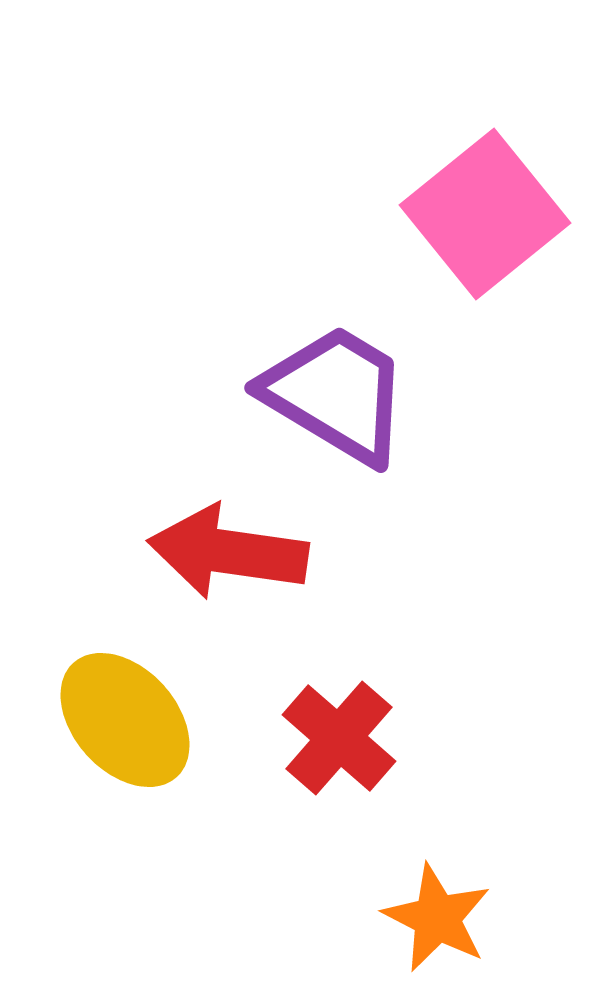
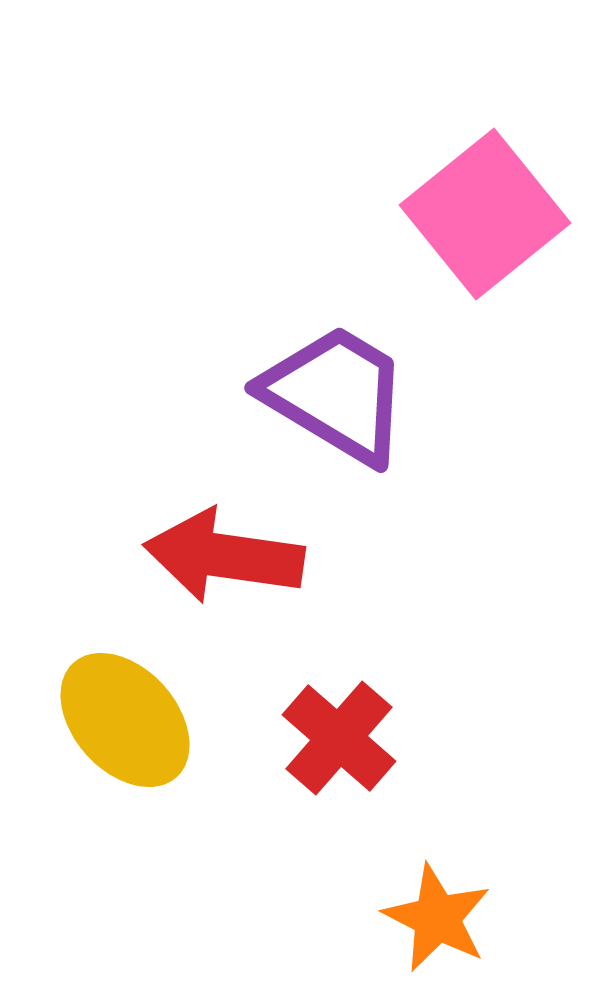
red arrow: moved 4 px left, 4 px down
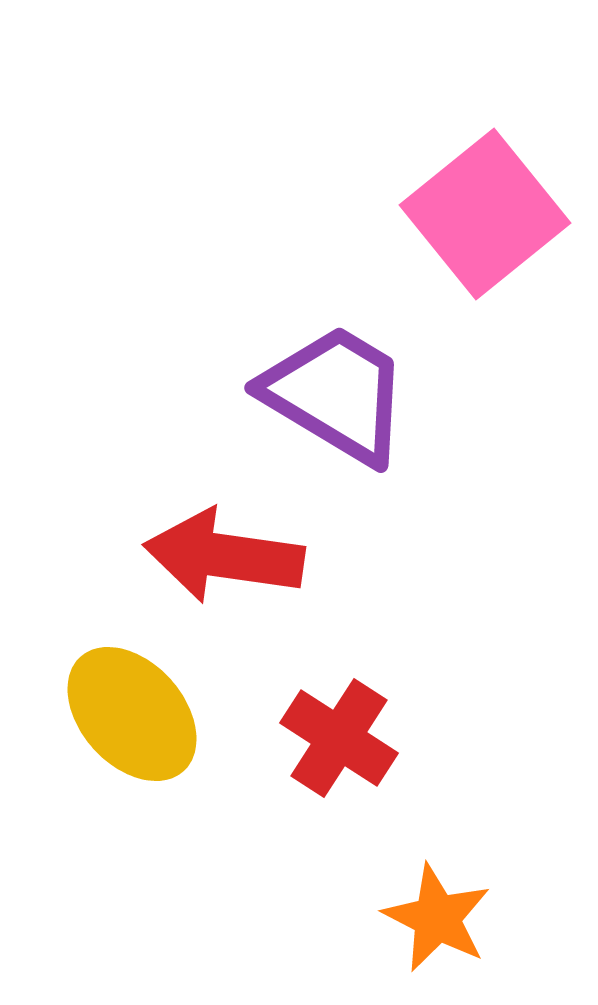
yellow ellipse: moved 7 px right, 6 px up
red cross: rotated 8 degrees counterclockwise
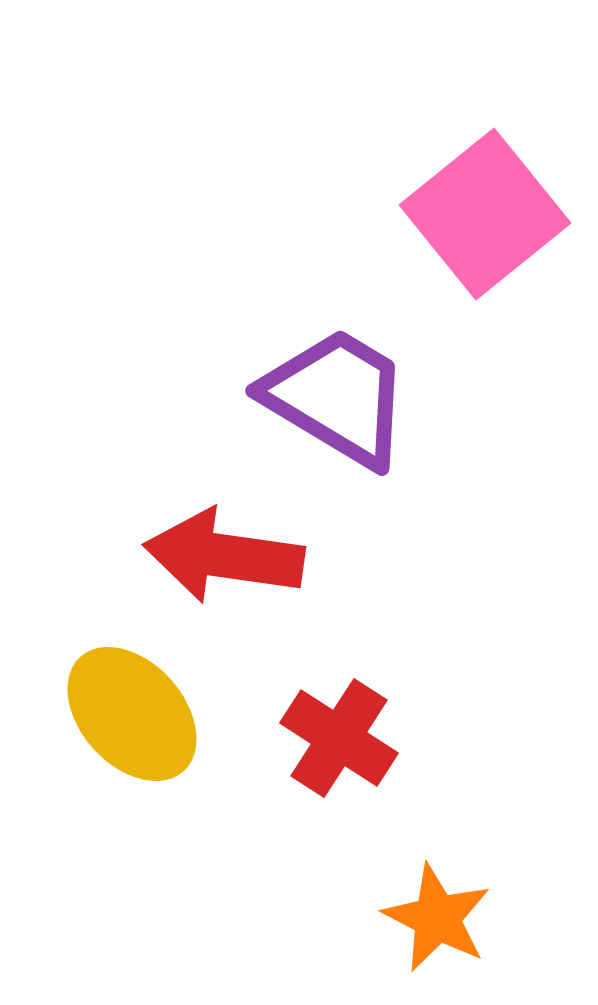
purple trapezoid: moved 1 px right, 3 px down
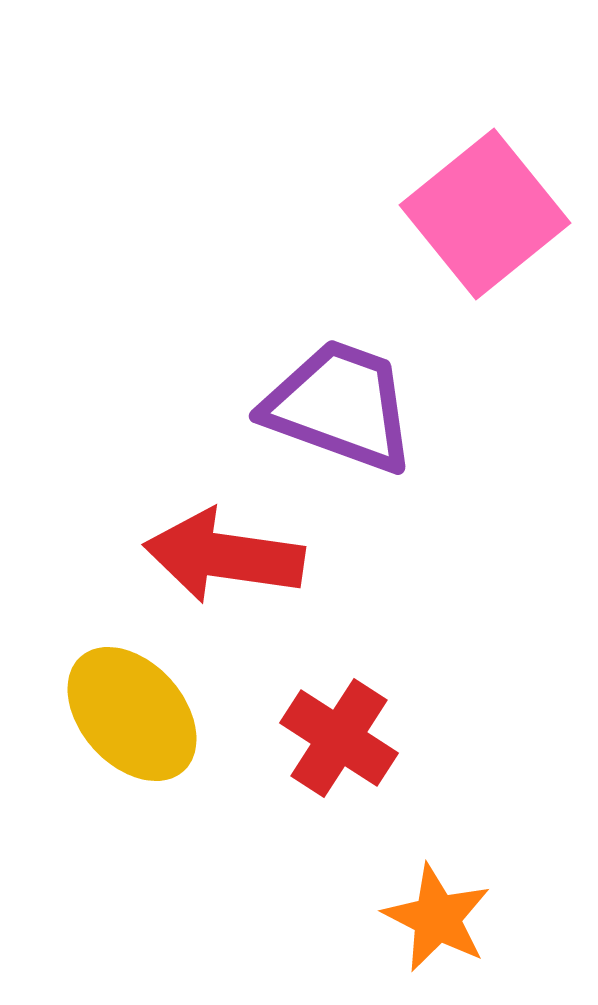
purple trapezoid: moved 3 px right, 9 px down; rotated 11 degrees counterclockwise
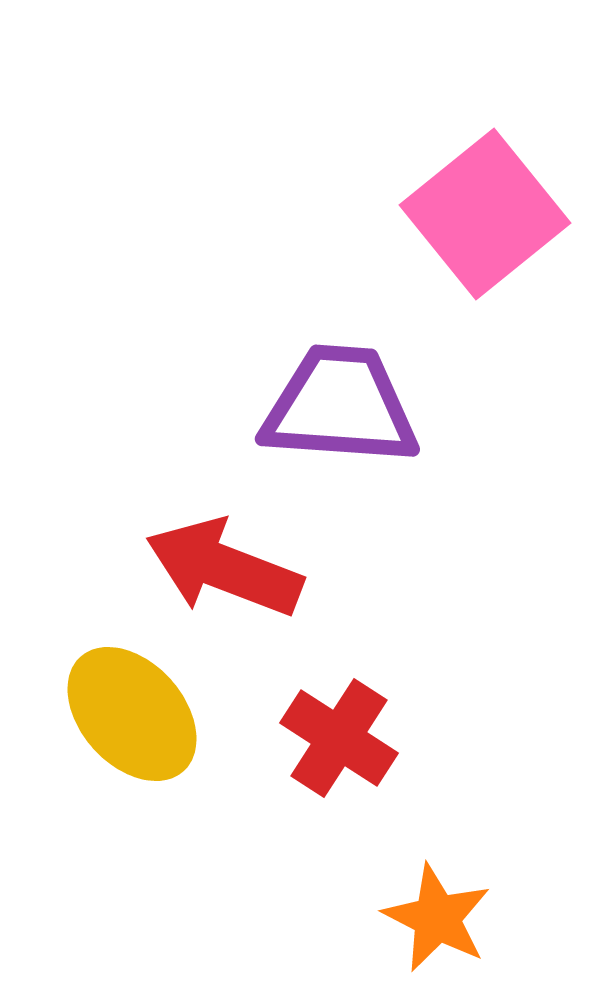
purple trapezoid: rotated 16 degrees counterclockwise
red arrow: moved 12 px down; rotated 13 degrees clockwise
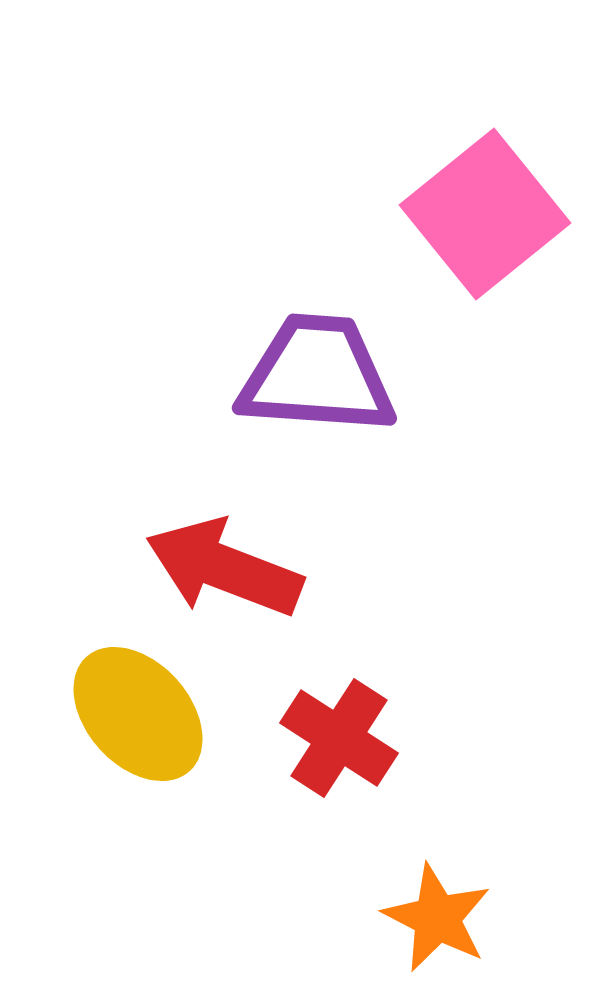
purple trapezoid: moved 23 px left, 31 px up
yellow ellipse: moved 6 px right
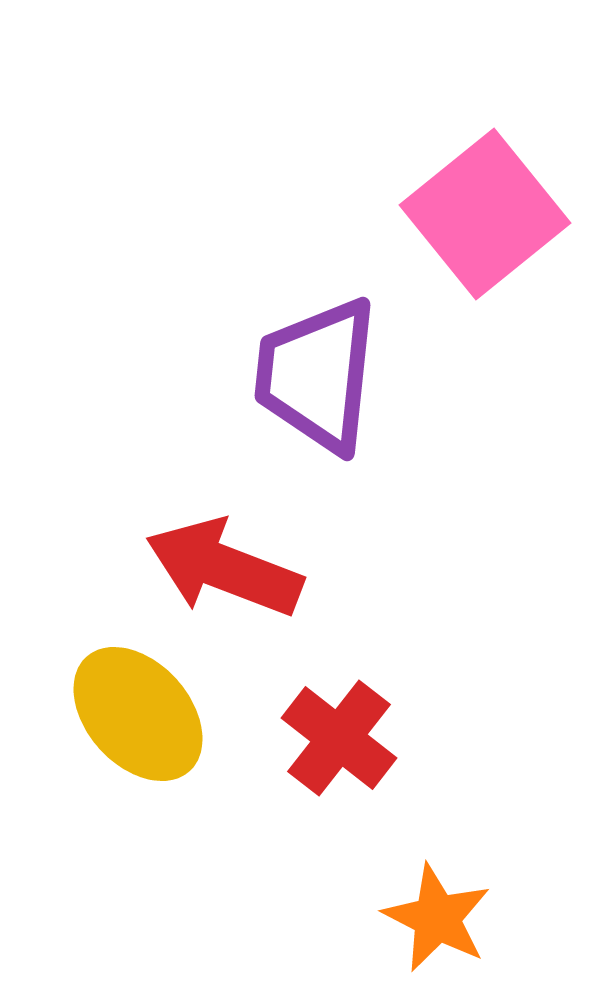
purple trapezoid: rotated 88 degrees counterclockwise
red cross: rotated 5 degrees clockwise
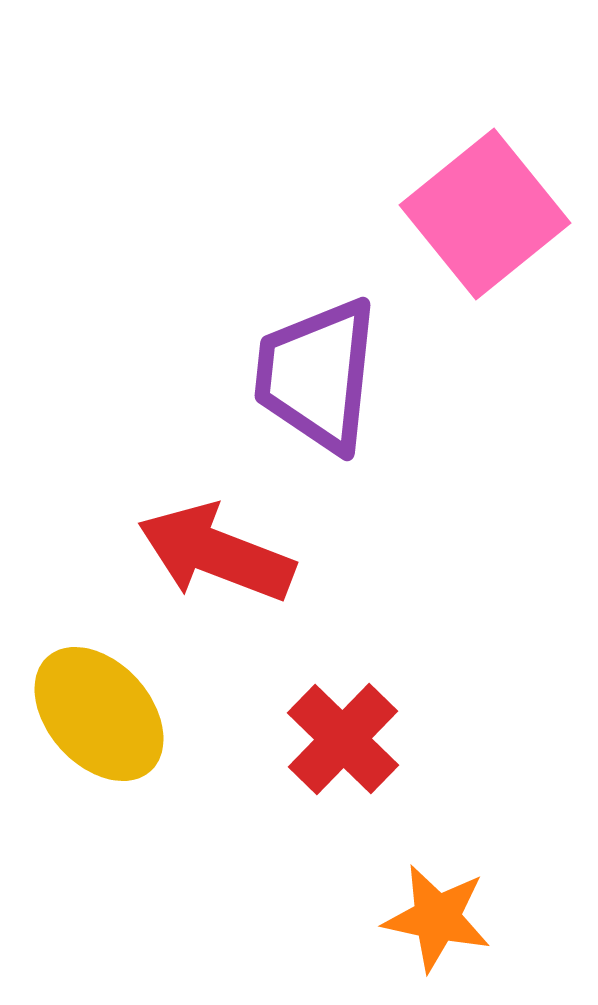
red arrow: moved 8 px left, 15 px up
yellow ellipse: moved 39 px left
red cross: moved 4 px right, 1 px down; rotated 6 degrees clockwise
orange star: rotated 15 degrees counterclockwise
